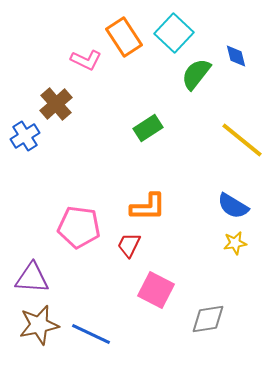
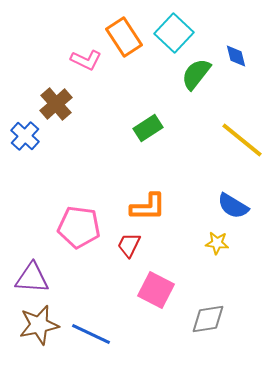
blue cross: rotated 16 degrees counterclockwise
yellow star: moved 18 px left; rotated 15 degrees clockwise
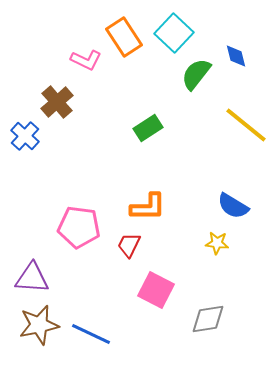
brown cross: moved 1 px right, 2 px up
yellow line: moved 4 px right, 15 px up
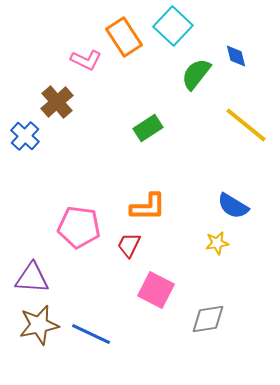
cyan square: moved 1 px left, 7 px up
yellow star: rotated 15 degrees counterclockwise
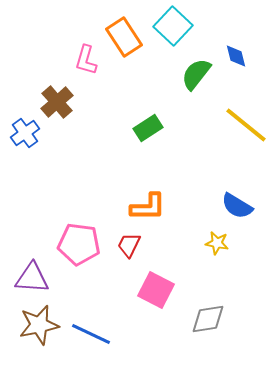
pink L-shape: rotated 80 degrees clockwise
blue cross: moved 3 px up; rotated 12 degrees clockwise
blue semicircle: moved 4 px right
pink pentagon: moved 17 px down
yellow star: rotated 20 degrees clockwise
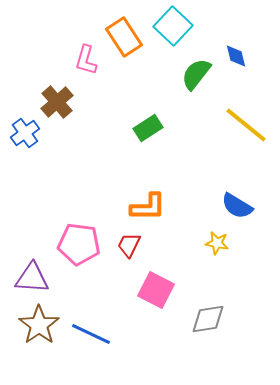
brown star: rotated 24 degrees counterclockwise
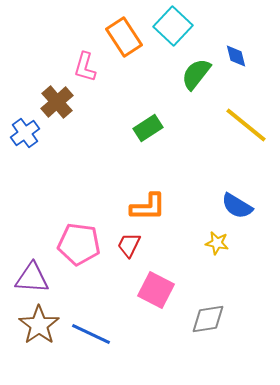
pink L-shape: moved 1 px left, 7 px down
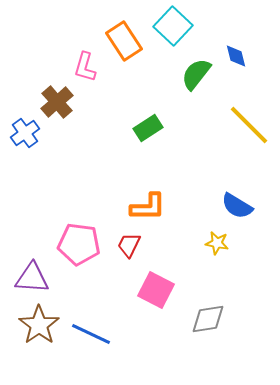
orange rectangle: moved 4 px down
yellow line: moved 3 px right; rotated 6 degrees clockwise
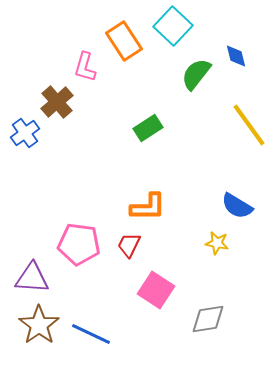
yellow line: rotated 9 degrees clockwise
pink square: rotated 6 degrees clockwise
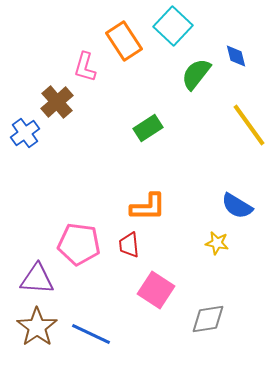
red trapezoid: rotated 32 degrees counterclockwise
purple triangle: moved 5 px right, 1 px down
brown star: moved 2 px left, 2 px down
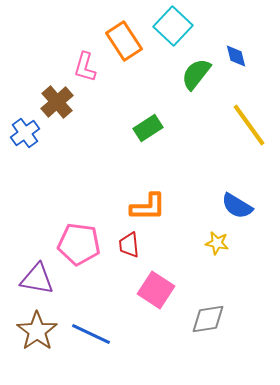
purple triangle: rotated 6 degrees clockwise
brown star: moved 4 px down
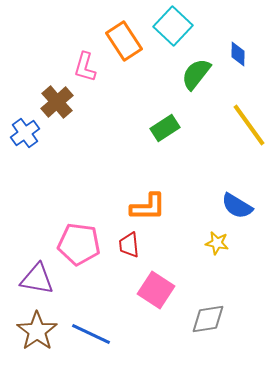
blue diamond: moved 2 px right, 2 px up; rotated 15 degrees clockwise
green rectangle: moved 17 px right
